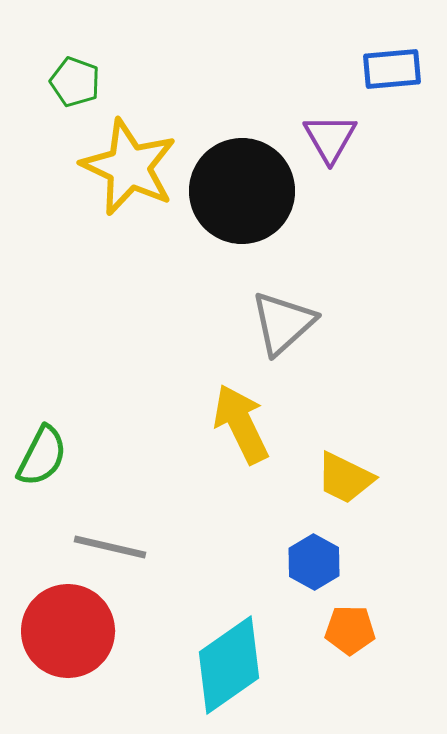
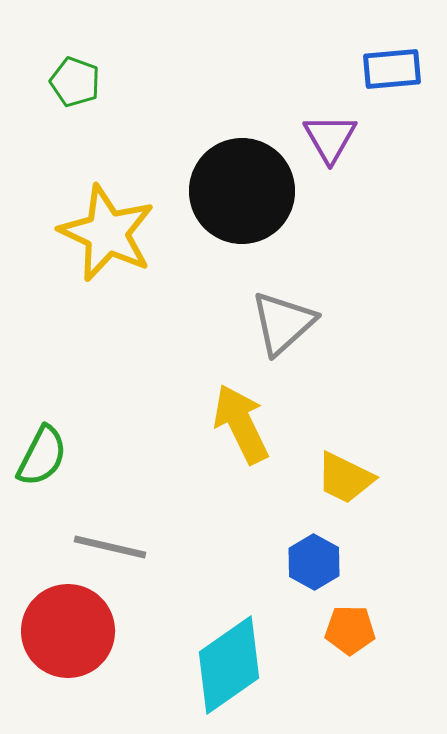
yellow star: moved 22 px left, 66 px down
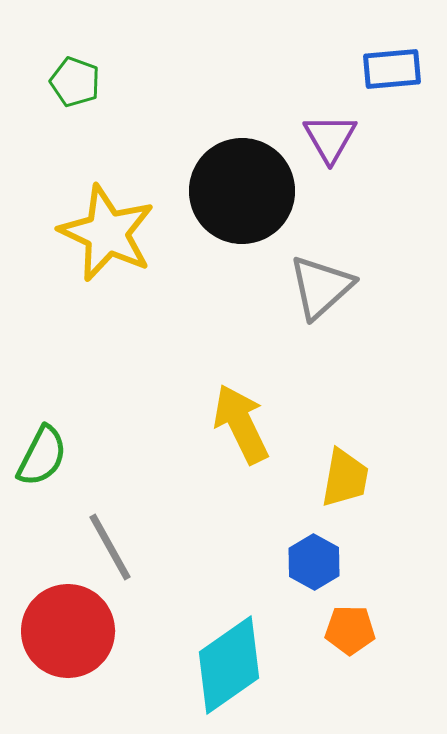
gray triangle: moved 38 px right, 36 px up
yellow trapezoid: rotated 106 degrees counterclockwise
gray line: rotated 48 degrees clockwise
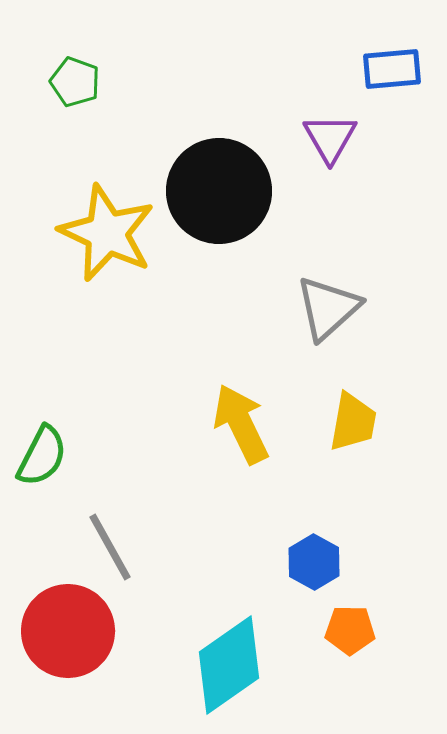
black circle: moved 23 px left
gray triangle: moved 7 px right, 21 px down
yellow trapezoid: moved 8 px right, 56 px up
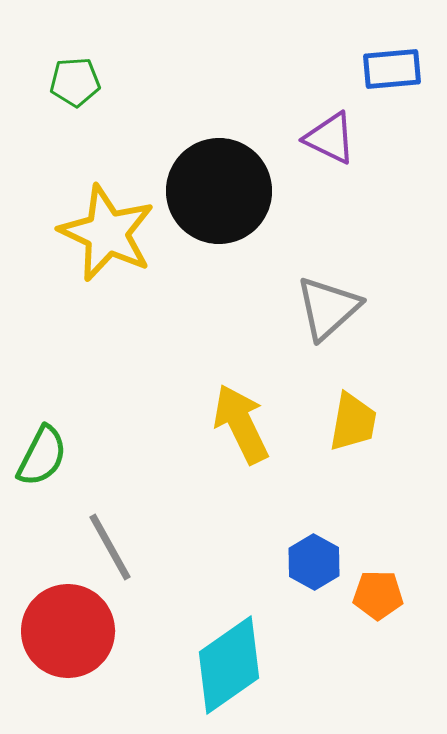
green pentagon: rotated 24 degrees counterclockwise
purple triangle: rotated 34 degrees counterclockwise
orange pentagon: moved 28 px right, 35 px up
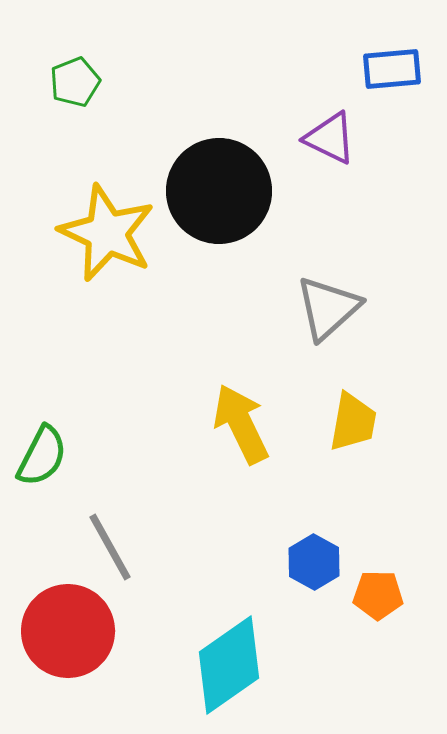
green pentagon: rotated 18 degrees counterclockwise
